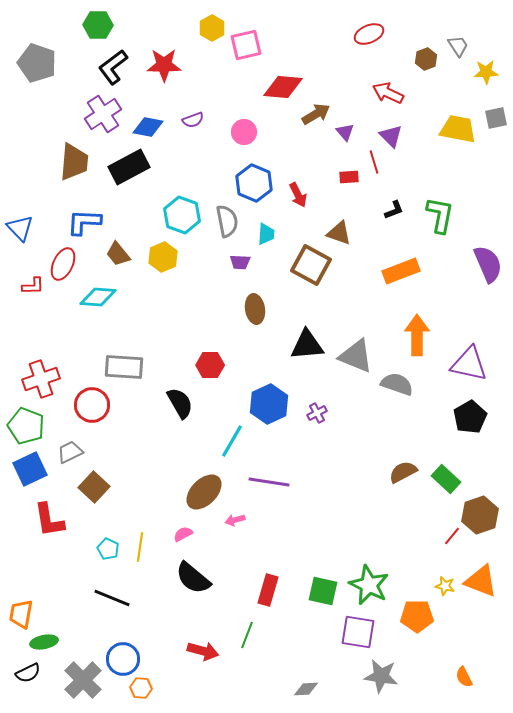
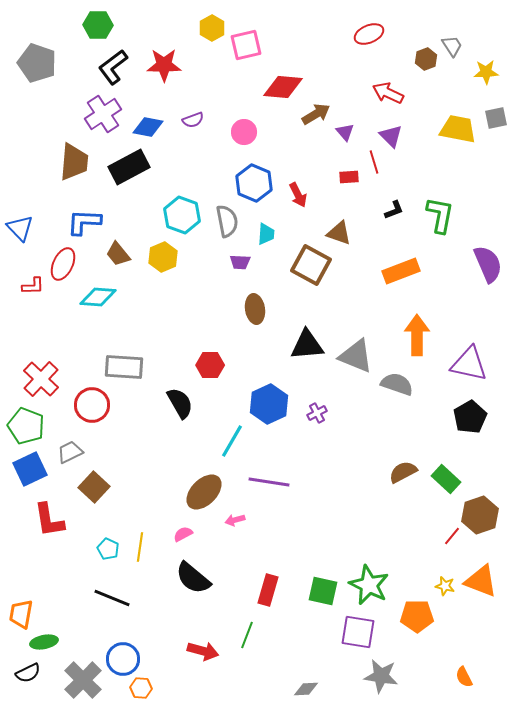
gray trapezoid at (458, 46): moved 6 px left
red cross at (41, 379): rotated 27 degrees counterclockwise
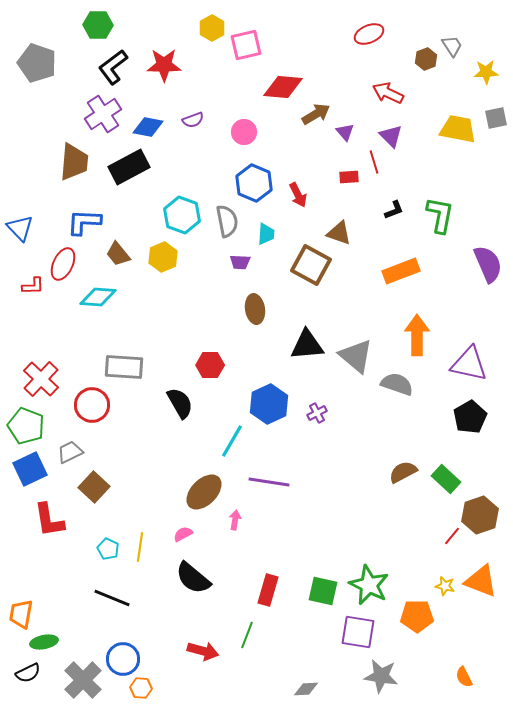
gray triangle at (356, 356): rotated 18 degrees clockwise
pink arrow at (235, 520): rotated 114 degrees clockwise
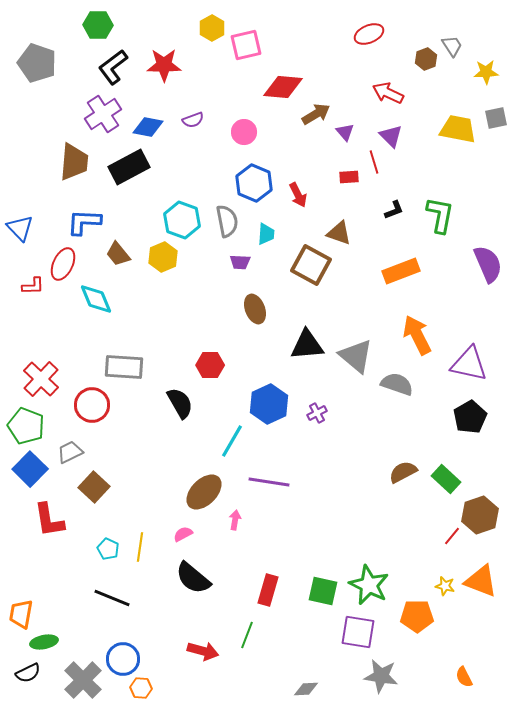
cyan hexagon at (182, 215): moved 5 px down
cyan diamond at (98, 297): moved 2 px left, 2 px down; rotated 63 degrees clockwise
brown ellipse at (255, 309): rotated 12 degrees counterclockwise
orange arrow at (417, 335): rotated 27 degrees counterclockwise
blue square at (30, 469): rotated 20 degrees counterclockwise
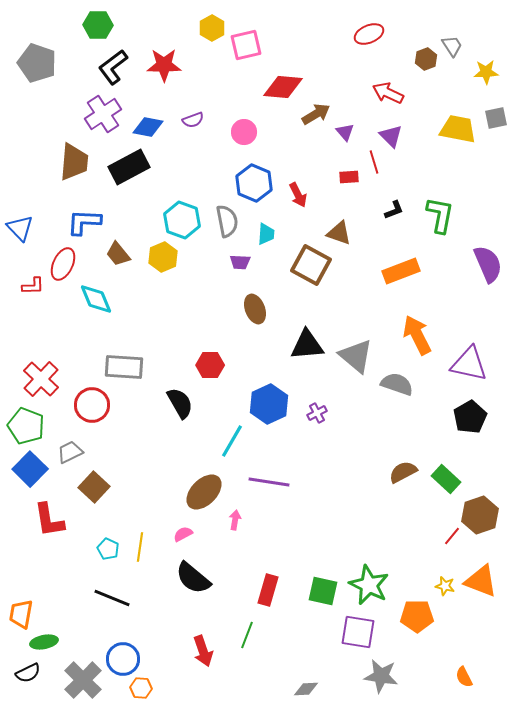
red arrow at (203, 651): rotated 56 degrees clockwise
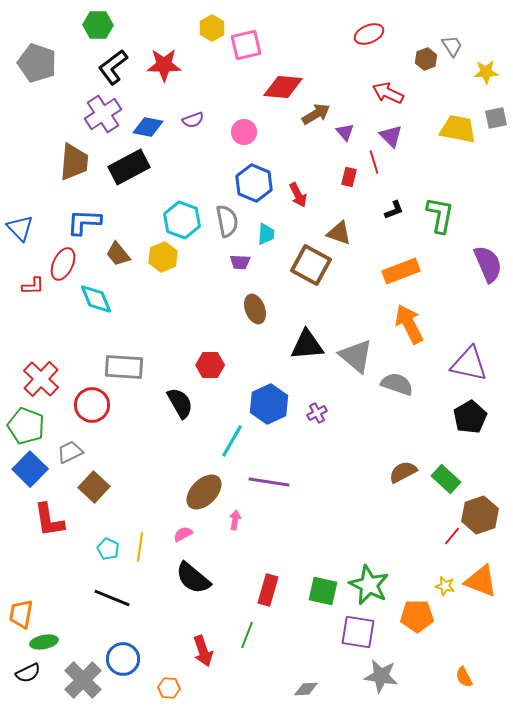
red rectangle at (349, 177): rotated 72 degrees counterclockwise
orange arrow at (417, 335): moved 8 px left, 11 px up
orange hexagon at (141, 688): moved 28 px right
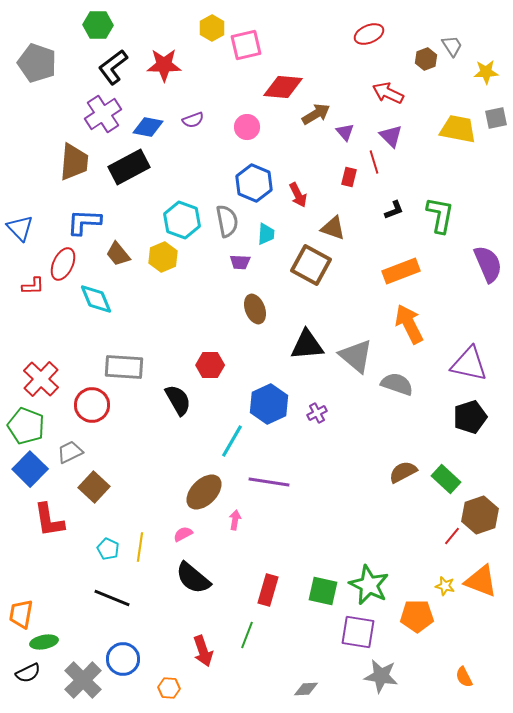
pink circle at (244, 132): moved 3 px right, 5 px up
brown triangle at (339, 233): moved 6 px left, 5 px up
black semicircle at (180, 403): moved 2 px left, 3 px up
black pentagon at (470, 417): rotated 12 degrees clockwise
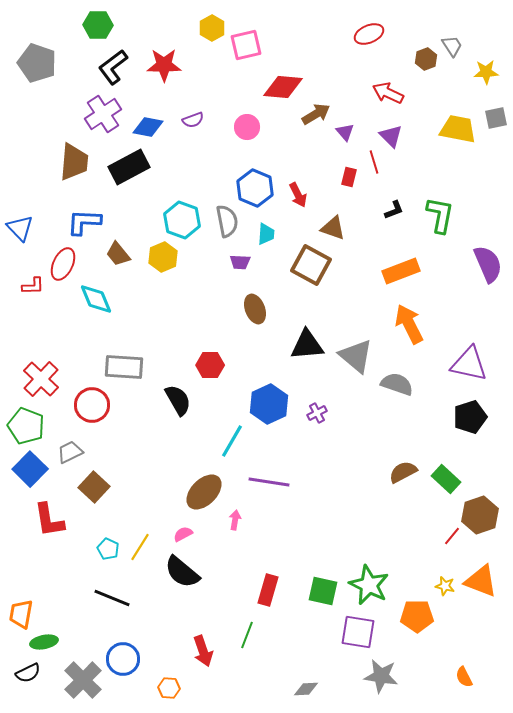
blue hexagon at (254, 183): moved 1 px right, 5 px down
yellow line at (140, 547): rotated 24 degrees clockwise
black semicircle at (193, 578): moved 11 px left, 6 px up
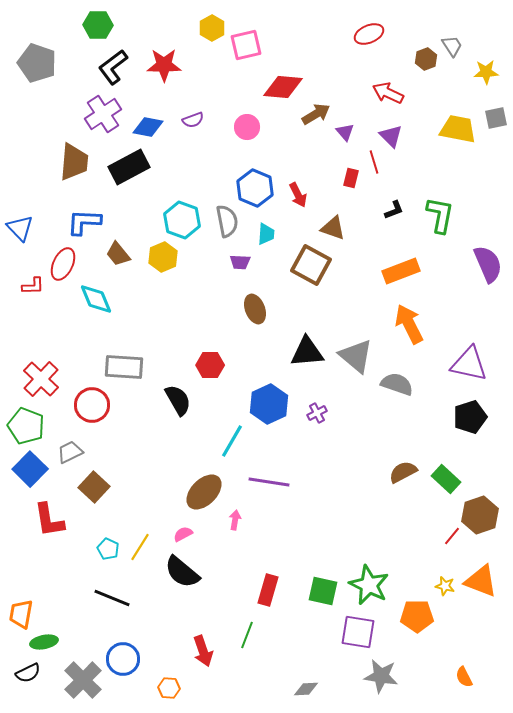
red rectangle at (349, 177): moved 2 px right, 1 px down
black triangle at (307, 345): moved 7 px down
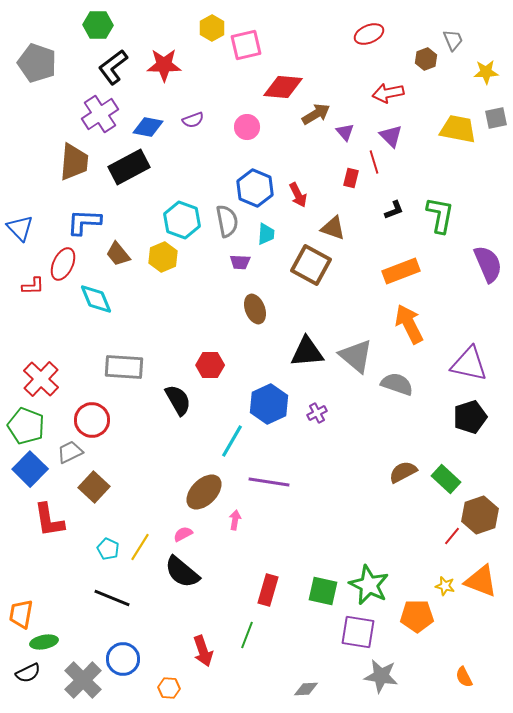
gray trapezoid at (452, 46): moved 1 px right, 6 px up; rotated 10 degrees clockwise
red arrow at (388, 93): rotated 36 degrees counterclockwise
purple cross at (103, 114): moved 3 px left
red circle at (92, 405): moved 15 px down
